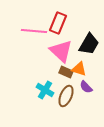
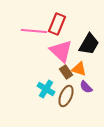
red rectangle: moved 1 px left, 1 px down
brown rectangle: rotated 32 degrees clockwise
cyan cross: moved 1 px right, 1 px up
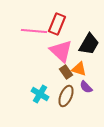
cyan cross: moved 6 px left, 5 px down
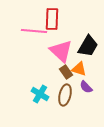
red rectangle: moved 5 px left, 5 px up; rotated 20 degrees counterclockwise
black trapezoid: moved 1 px left, 2 px down
brown ellipse: moved 1 px left, 1 px up; rotated 10 degrees counterclockwise
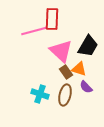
pink line: rotated 20 degrees counterclockwise
cyan cross: rotated 12 degrees counterclockwise
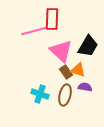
orange triangle: moved 1 px left, 1 px down
purple semicircle: moved 1 px left; rotated 144 degrees clockwise
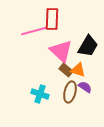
brown rectangle: moved 2 px up; rotated 16 degrees counterclockwise
purple semicircle: rotated 24 degrees clockwise
brown ellipse: moved 5 px right, 3 px up
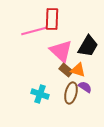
brown ellipse: moved 1 px right, 1 px down
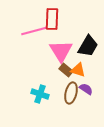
pink triangle: rotated 15 degrees clockwise
purple semicircle: moved 1 px right, 2 px down
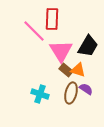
pink line: rotated 60 degrees clockwise
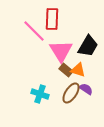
brown ellipse: rotated 20 degrees clockwise
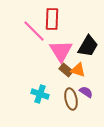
purple semicircle: moved 3 px down
brown ellipse: moved 6 px down; rotated 45 degrees counterclockwise
